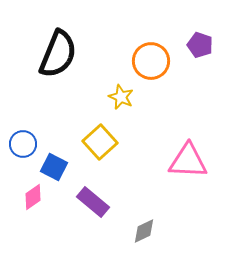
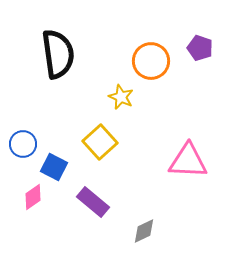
purple pentagon: moved 3 px down
black semicircle: rotated 30 degrees counterclockwise
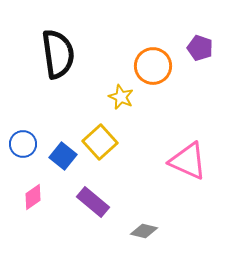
orange circle: moved 2 px right, 5 px down
pink triangle: rotated 21 degrees clockwise
blue square: moved 9 px right, 11 px up; rotated 12 degrees clockwise
gray diamond: rotated 40 degrees clockwise
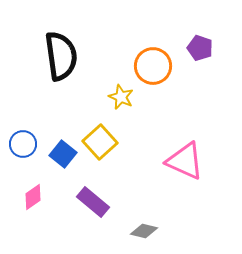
black semicircle: moved 3 px right, 2 px down
blue square: moved 2 px up
pink triangle: moved 3 px left
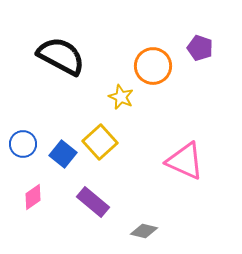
black semicircle: rotated 54 degrees counterclockwise
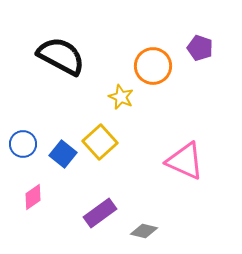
purple rectangle: moved 7 px right, 11 px down; rotated 76 degrees counterclockwise
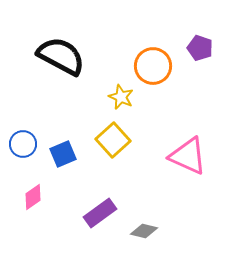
yellow square: moved 13 px right, 2 px up
blue square: rotated 28 degrees clockwise
pink triangle: moved 3 px right, 5 px up
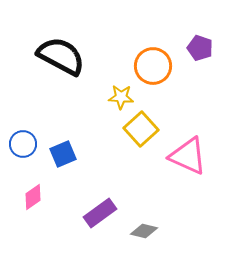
yellow star: rotated 20 degrees counterclockwise
yellow square: moved 28 px right, 11 px up
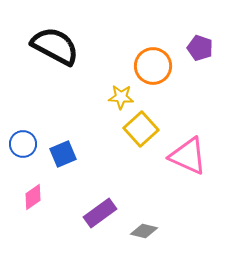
black semicircle: moved 6 px left, 10 px up
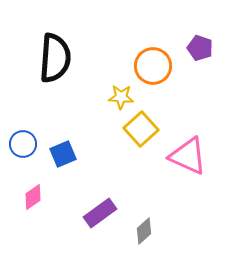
black semicircle: moved 12 px down; rotated 66 degrees clockwise
gray diamond: rotated 56 degrees counterclockwise
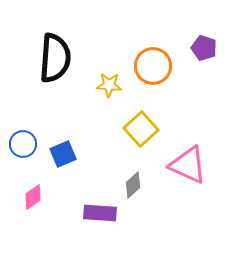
purple pentagon: moved 4 px right
yellow star: moved 12 px left, 12 px up
pink triangle: moved 9 px down
purple rectangle: rotated 40 degrees clockwise
gray diamond: moved 11 px left, 46 px up
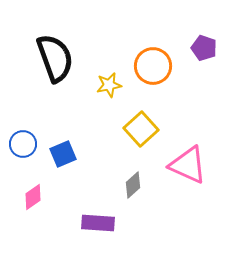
black semicircle: rotated 24 degrees counterclockwise
yellow star: rotated 15 degrees counterclockwise
purple rectangle: moved 2 px left, 10 px down
